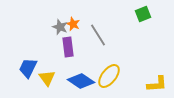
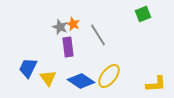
yellow triangle: moved 1 px right
yellow L-shape: moved 1 px left
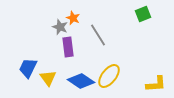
orange star: moved 6 px up
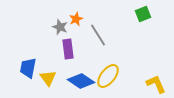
orange star: moved 3 px right, 1 px down; rotated 24 degrees clockwise
purple rectangle: moved 2 px down
blue trapezoid: rotated 15 degrees counterclockwise
yellow ellipse: moved 1 px left
yellow L-shape: rotated 110 degrees counterclockwise
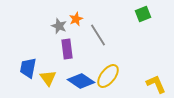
gray star: moved 1 px left, 1 px up
purple rectangle: moved 1 px left
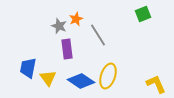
yellow ellipse: rotated 20 degrees counterclockwise
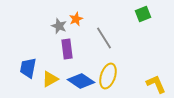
gray line: moved 6 px right, 3 px down
yellow triangle: moved 2 px right, 1 px down; rotated 36 degrees clockwise
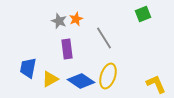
gray star: moved 5 px up
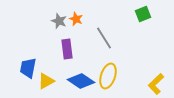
orange star: rotated 24 degrees counterclockwise
yellow triangle: moved 4 px left, 2 px down
yellow L-shape: rotated 110 degrees counterclockwise
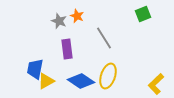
orange star: moved 1 px right, 3 px up
blue trapezoid: moved 7 px right, 1 px down
